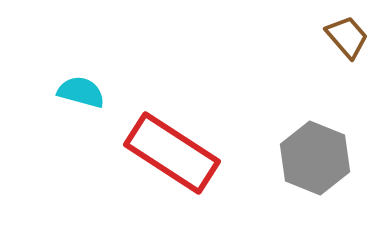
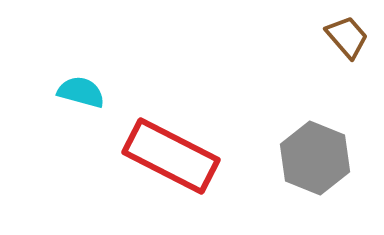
red rectangle: moved 1 px left, 3 px down; rotated 6 degrees counterclockwise
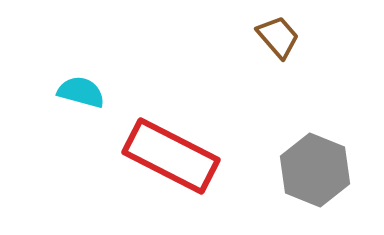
brown trapezoid: moved 69 px left
gray hexagon: moved 12 px down
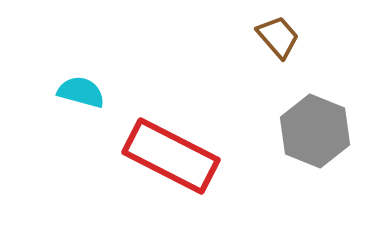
gray hexagon: moved 39 px up
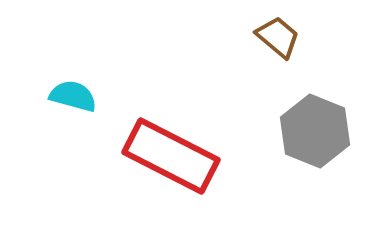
brown trapezoid: rotated 9 degrees counterclockwise
cyan semicircle: moved 8 px left, 4 px down
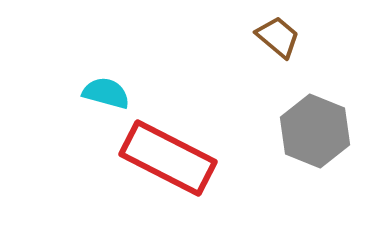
cyan semicircle: moved 33 px right, 3 px up
red rectangle: moved 3 px left, 2 px down
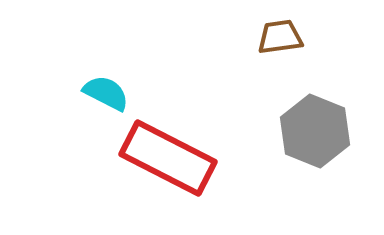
brown trapezoid: moved 2 px right; rotated 48 degrees counterclockwise
cyan semicircle: rotated 12 degrees clockwise
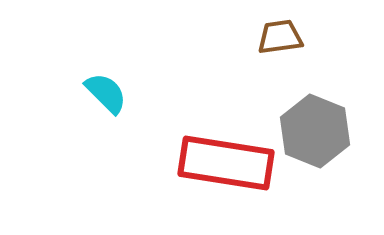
cyan semicircle: rotated 18 degrees clockwise
red rectangle: moved 58 px right, 5 px down; rotated 18 degrees counterclockwise
